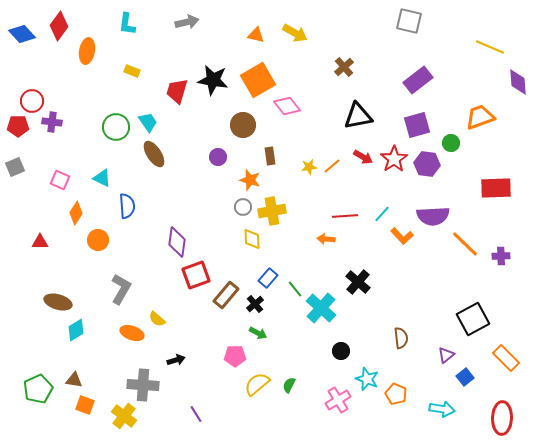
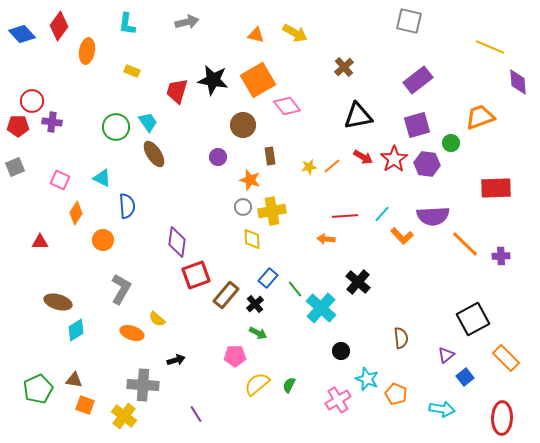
orange circle at (98, 240): moved 5 px right
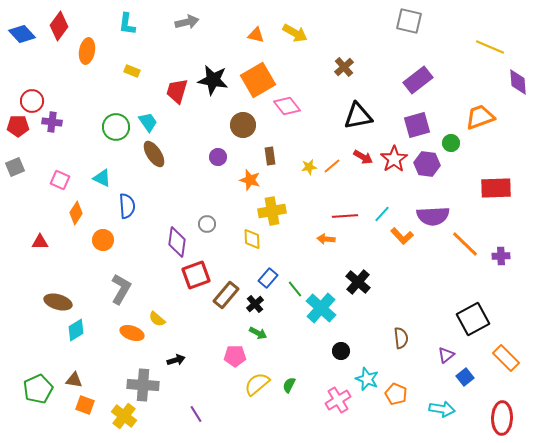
gray circle at (243, 207): moved 36 px left, 17 px down
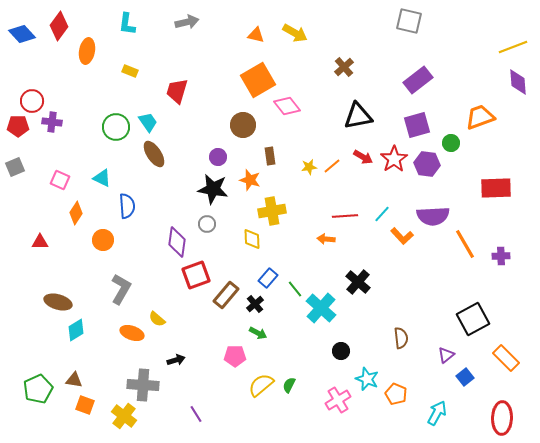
yellow line at (490, 47): moved 23 px right; rotated 44 degrees counterclockwise
yellow rectangle at (132, 71): moved 2 px left
black star at (213, 80): moved 109 px down
orange line at (465, 244): rotated 16 degrees clockwise
yellow semicircle at (257, 384): moved 4 px right, 1 px down
cyan arrow at (442, 409): moved 5 px left, 4 px down; rotated 70 degrees counterclockwise
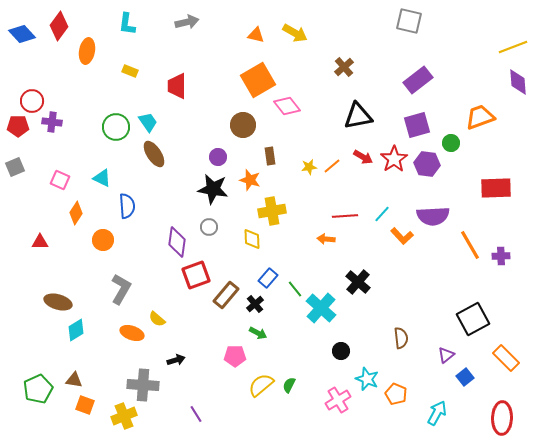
red trapezoid at (177, 91): moved 5 px up; rotated 16 degrees counterclockwise
gray circle at (207, 224): moved 2 px right, 3 px down
orange line at (465, 244): moved 5 px right, 1 px down
yellow cross at (124, 416): rotated 30 degrees clockwise
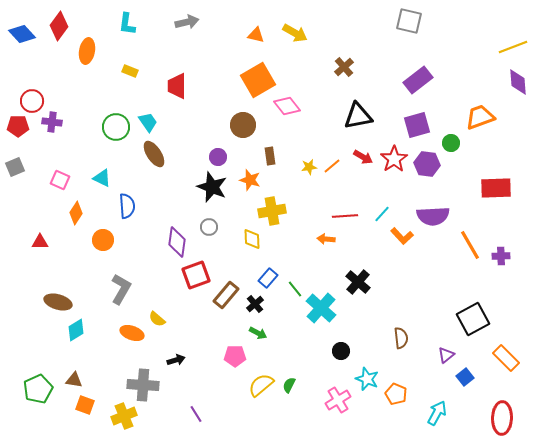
black star at (213, 189): moved 1 px left, 2 px up; rotated 12 degrees clockwise
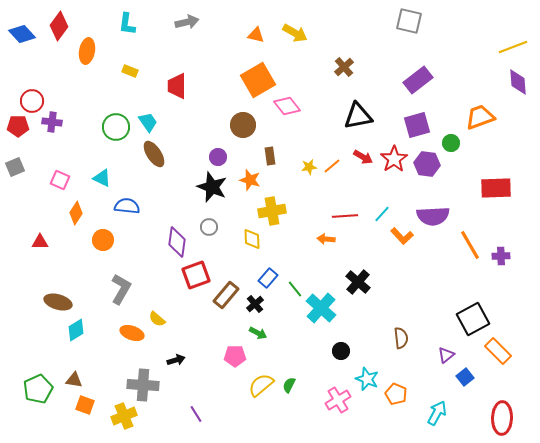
blue semicircle at (127, 206): rotated 80 degrees counterclockwise
orange rectangle at (506, 358): moved 8 px left, 7 px up
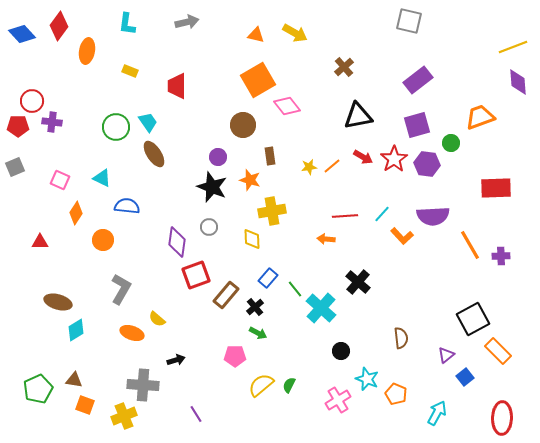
black cross at (255, 304): moved 3 px down
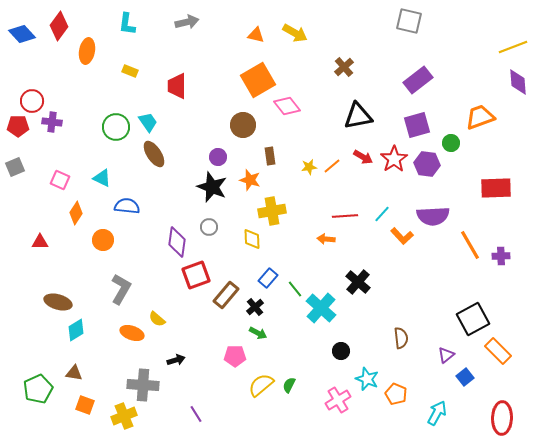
brown triangle at (74, 380): moved 7 px up
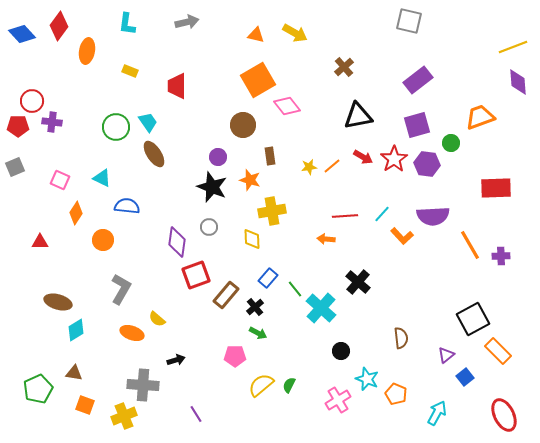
red ellipse at (502, 418): moved 2 px right, 3 px up; rotated 28 degrees counterclockwise
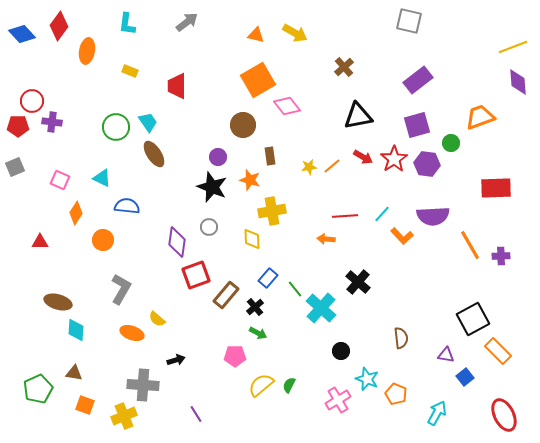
gray arrow at (187, 22): rotated 25 degrees counterclockwise
cyan diamond at (76, 330): rotated 55 degrees counterclockwise
purple triangle at (446, 355): rotated 48 degrees clockwise
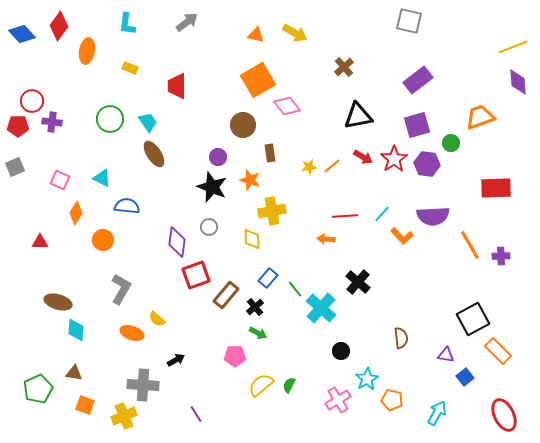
yellow rectangle at (130, 71): moved 3 px up
green circle at (116, 127): moved 6 px left, 8 px up
brown rectangle at (270, 156): moved 3 px up
black arrow at (176, 360): rotated 12 degrees counterclockwise
cyan star at (367, 379): rotated 20 degrees clockwise
orange pentagon at (396, 394): moved 4 px left, 6 px down; rotated 10 degrees counterclockwise
